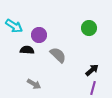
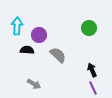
cyan arrow: moved 3 px right; rotated 120 degrees counterclockwise
black arrow: rotated 72 degrees counterclockwise
purple line: rotated 40 degrees counterclockwise
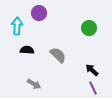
purple circle: moved 22 px up
black arrow: rotated 24 degrees counterclockwise
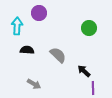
black arrow: moved 8 px left, 1 px down
purple line: rotated 24 degrees clockwise
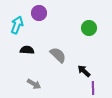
cyan arrow: moved 1 px up; rotated 18 degrees clockwise
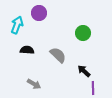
green circle: moved 6 px left, 5 px down
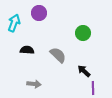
cyan arrow: moved 3 px left, 2 px up
gray arrow: rotated 24 degrees counterclockwise
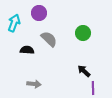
gray semicircle: moved 9 px left, 16 px up
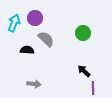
purple circle: moved 4 px left, 5 px down
gray semicircle: moved 3 px left
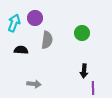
green circle: moved 1 px left
gray semicircle: moved 1 px right, 1 px down; rotated 54 degrees clockwise
black semicircle: moved 6 px left
black arrow: rotated 128 degrees counterclockwise
